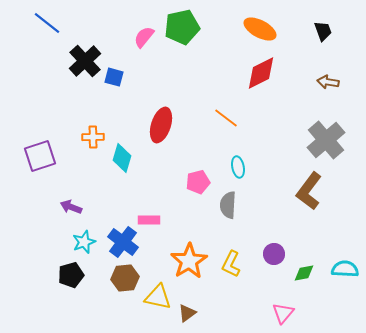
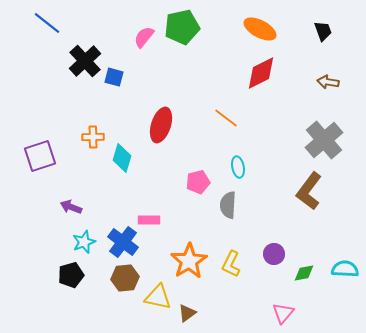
gray cross: moved 2 px left
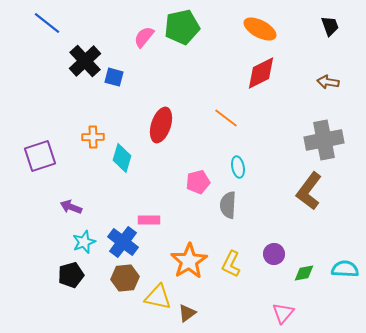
black trapezoid: moved 7 px right, 5 px up
gray cross: rotated 30 degrees clockwise
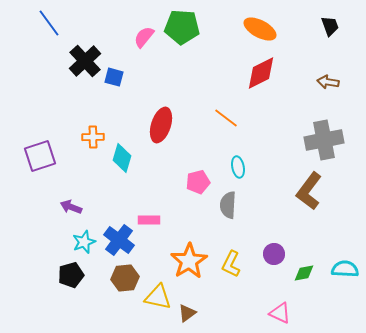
blue line: moved 2 px right; rotated 16 degrees clockwise
green pentagon: rotated 16 degrees clockwise
blue cross: moved 4 px left, 2 px up
pink triangle: moved 3 px left; rotated 45 degrees counterclockwise
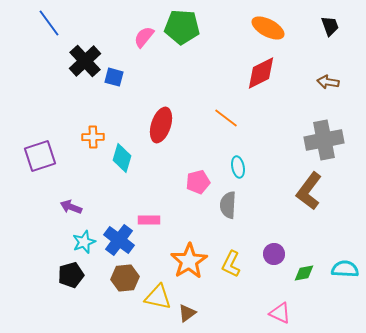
orange ellipse: moved 8 px right, 1 px up
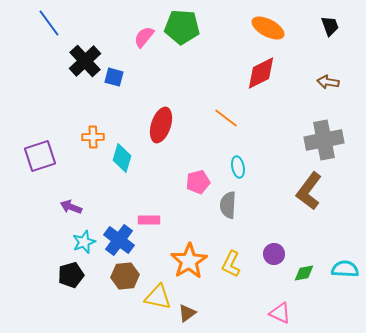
brown hexagon: moved 2 px up
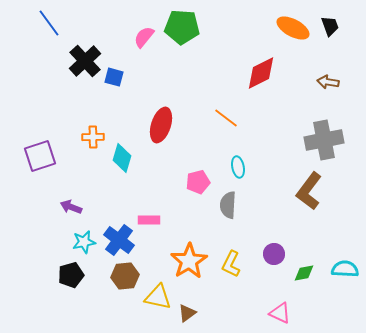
orange ellipse: moved 25 px right
cyan star: rotated 10 degrees clockwise
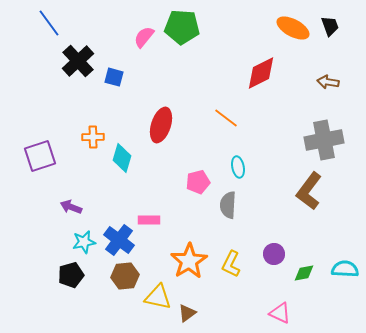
black cross: moved 7 px left
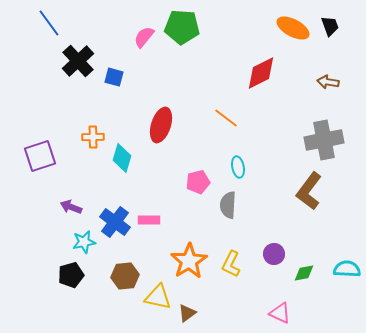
blue cross: moved 4 px left, 18 px up
cyan semicircle: moved 2 px right
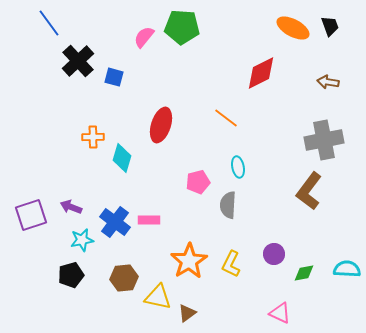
purple square: moved 9 px left, 59 px down
cyan star: moved 2 px left, 2 px up
brown hexagon: moved 1 px left, 2 px down
